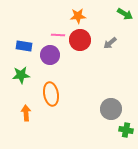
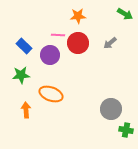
red circle: moved 2 px left, 3 px down
blue rectangle: rotated 35 degrees clockwise
orange ellipse: rotated 60 degrees counterclockwise
orange arrow: moved 3 px up
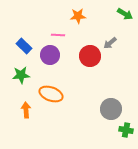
red circle: moved 12 px right, 13 px down
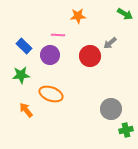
orange arrow: rotated 35 degrees counterclockwise
green cross: rotated 24 degrees counterclockwise
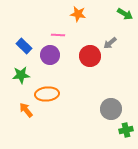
orange star: moved 2 px up; rotated 14 degrees clockwise
orange ellipse: moved 4 px left; rotated 25 degrees counterclockwise
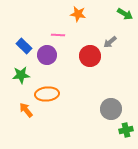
gray arrow: moved 1 px up
purple circle: moved 3 px left
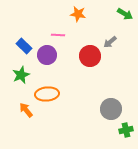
green star: rotated 18 degrees counterclockwise
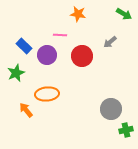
green arrow: moved 1 px left
pink line: moved 2 px right
red circle: moved 8 px left
green star: moved 5 px left, 2 px up
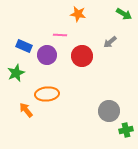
blue rectangle: rotated 21 degrees counterclockwise
gray circle: moved 2 px left, 2 px down
